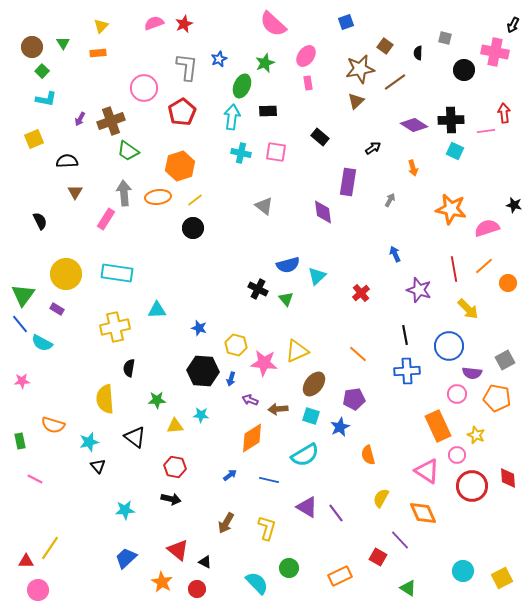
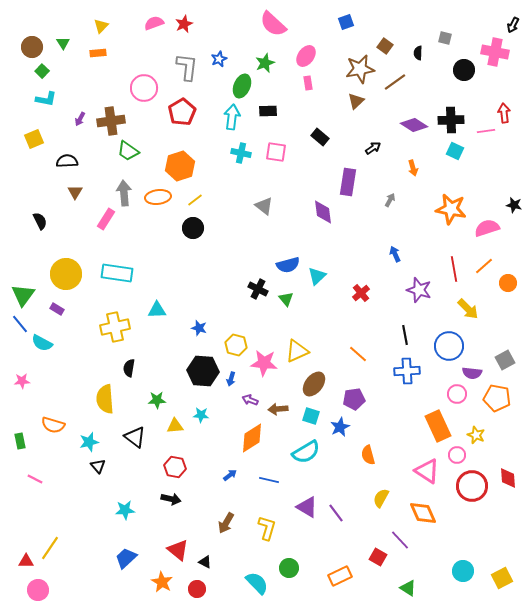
brown cross at (111, 121): rotated 12 degrees clockwise
cyan semicircle at (305, 455): moved 1 px right, 3 px up
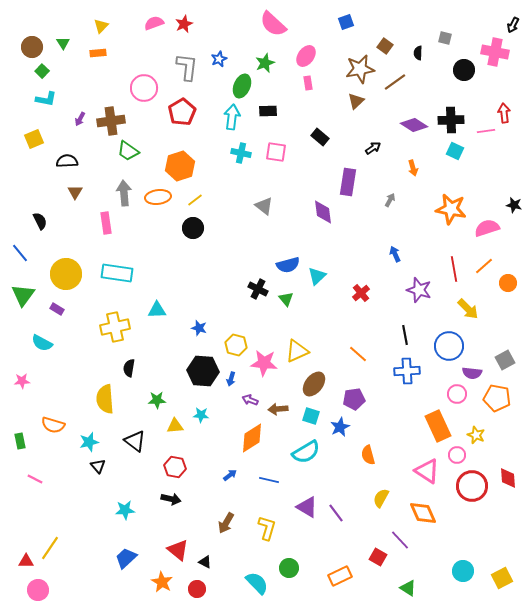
pink rectangle at (106, 219): moved 4 px down; rotated 40 degrees counterclockwise
blue line at (20, 324): moved 71 px up
black triangle at (135, 437): moved 4 px down
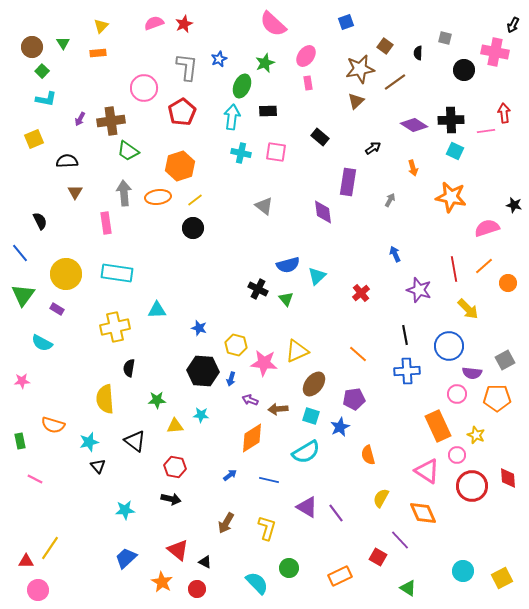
orange star at (451, 209): moved 12 px up
orange pentagon at (497, 398): rotated 12 degrees counterclockwise
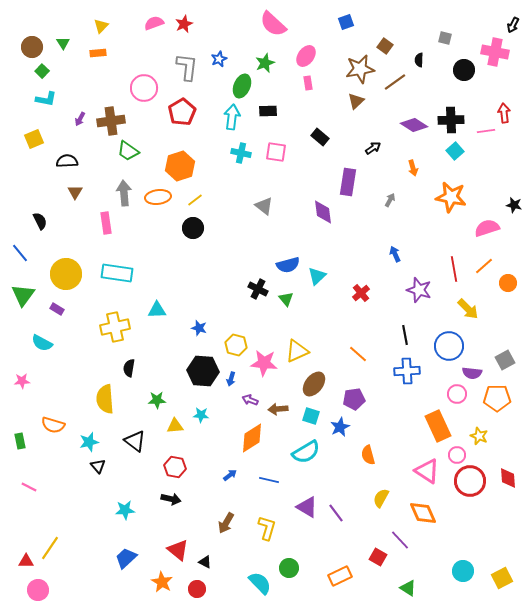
black semicircle at (418, 53): moved 1 px right, 7 px down
cyan square at (455, 151): rotated 24 degrees clockwise
yellow star at (476, 435): moved 3 px right, 1 px down
pink line at (35, 479): moved 6 px left, 8 px down
red circle at (472, 486): moved 2 px left, 5 px up
cyan semicircle at (257, 583): moved 3 px right
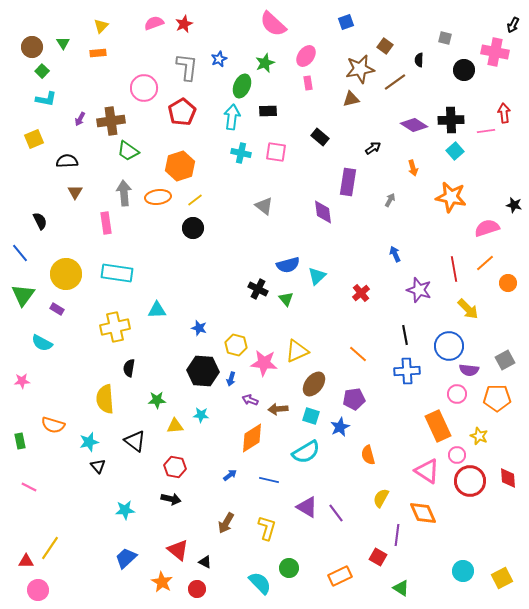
brown triangle at (356, 101): moved 5 px left, 2 px up; rotated 30 degrees clockwise
orange line at (484, 266): moved 1 px right, 3 px up
purple semicircle at (472, 373): moved 3 px left, 3 px up
purple line at (400, 540): moved 3 px left, 5 px up; rotated 50 degrees clockwise
green triangle at (408, 588): moved 7 px left
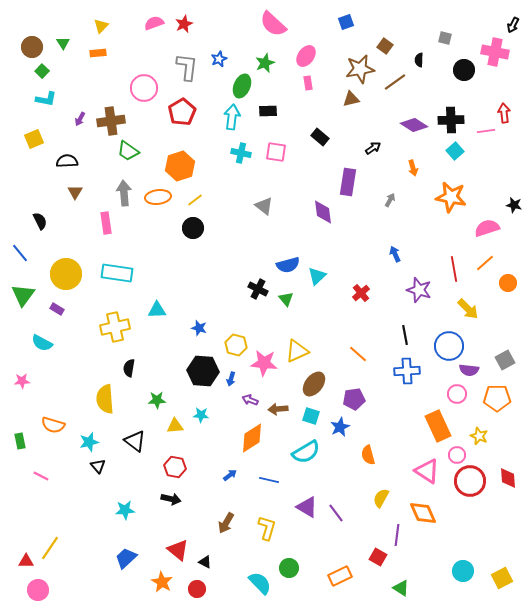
pink line at (29, 487): moved 12 px right, 11 px up
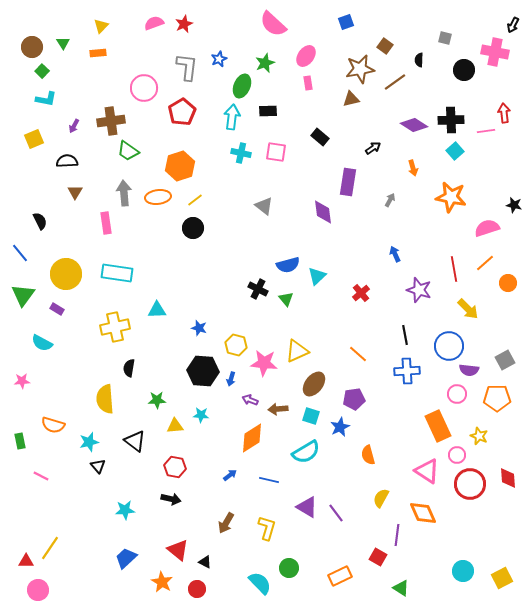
purple arrow at (80, 119): moved 6 px left, 7 px down
red circle at (470, 481): moved 3 px down
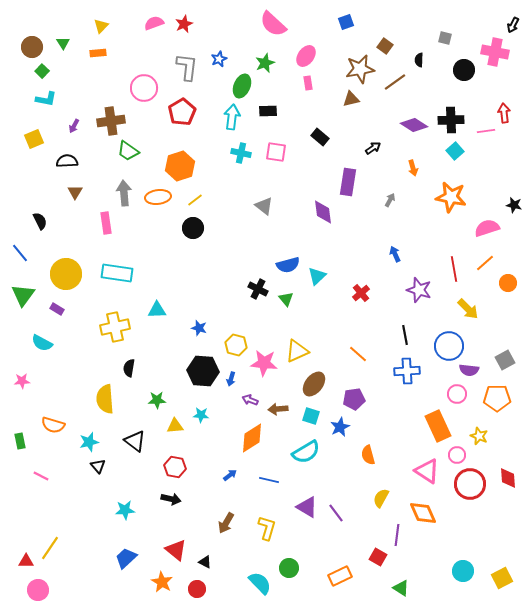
red triangle at (178, 550): moved 2 px left
